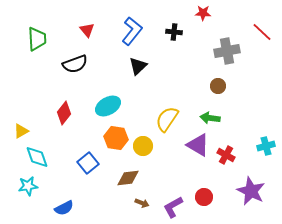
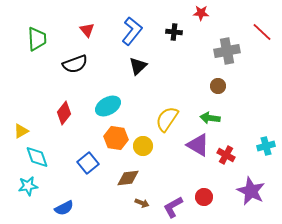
red star: moved 2 px left
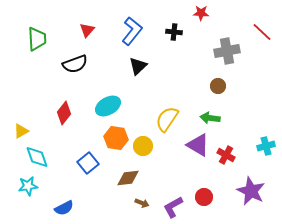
red triangle: rotated 21 degrees clockwise
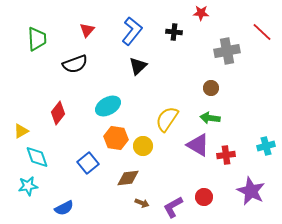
brown circle: moved 7 px left, 2 px down
red diamond: moved 6 px left
red cross: rotated 36 degrees counterclockwise
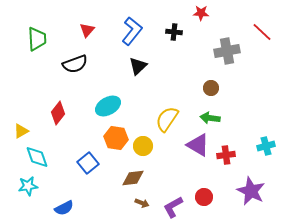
brown diamond: moved 5 px right
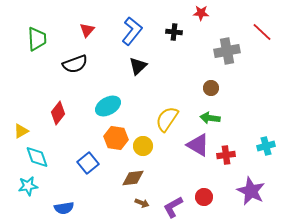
blue semicircle: rotated 18 degrees clockwise
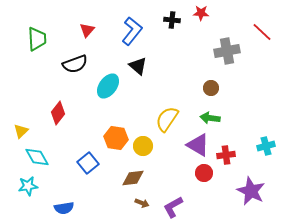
black cross: moved 2 px left, 12 px up
black triangle: rotated 36 degrees counterclockwise
cyan ellipse: moved 20 px up; rotated 25 degrees counterclockwise
yellow triangle: rotated 14 degrees counterclockwise
cyan diamond: rotated 10 degrees counterclockwise
red circle: moved 24 px up
